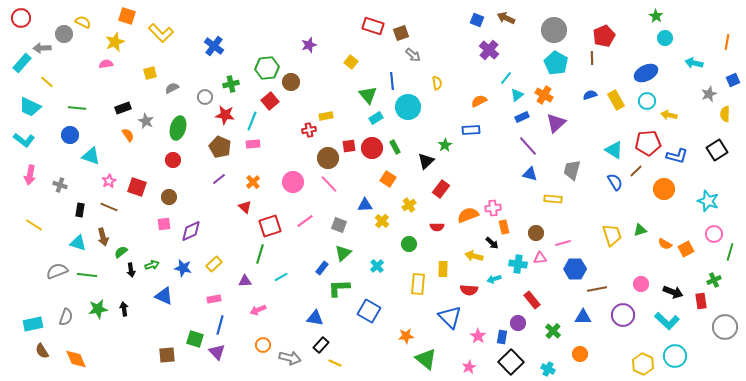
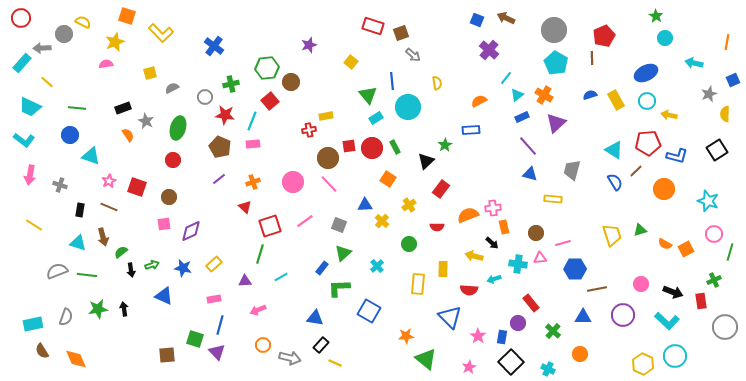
orange cross at (253, 182): rotated 24 degrees clockwise
red rectangle at (532, 300): moved 1 px left, 3 px down
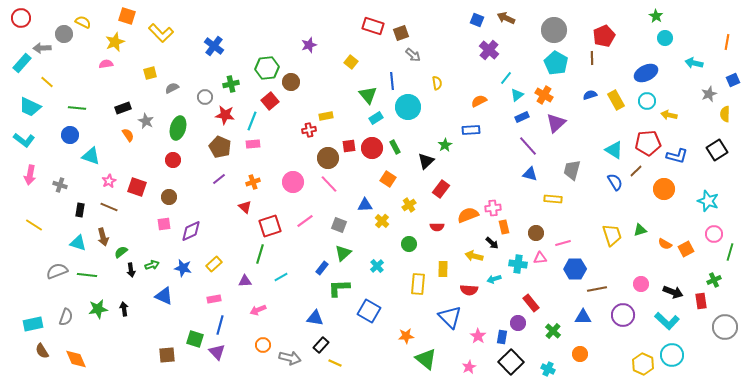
cyan circle at (675, 356): moved 3 px left, 1 px up
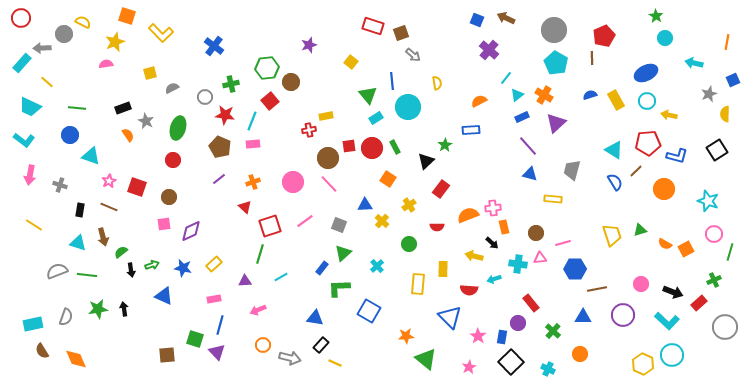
red rectangle at (701, 301): moved 2 px left, 2 px down; rotated 56 degrees clockwise
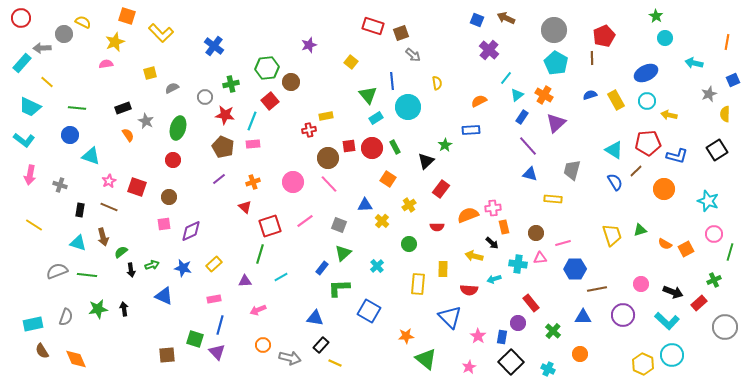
blue rectangle at (522, 117): rotated 32 degrees counterclockwise
brown pentagon at (220, 147): moved 3 px right
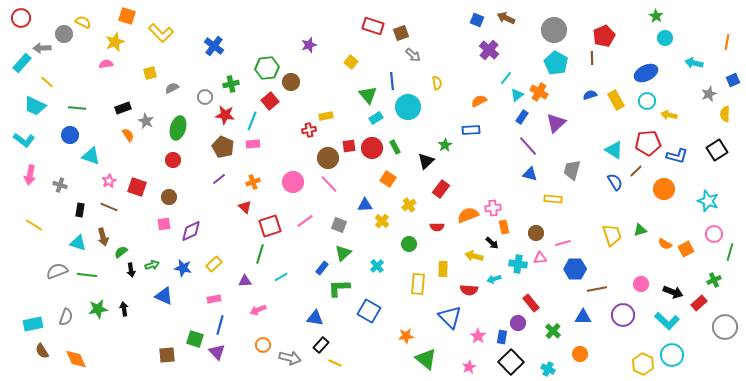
orange cross at (544, 95): moved 5 px left, 3 px up
cyan trapezoid at (30, 107): moved 5 px right, 1 px up
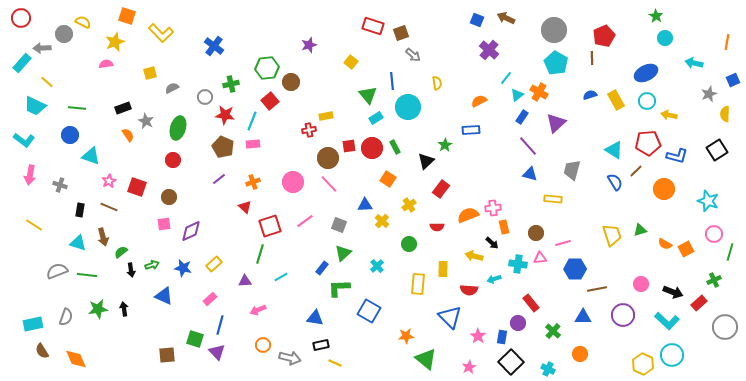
pink rectangle at (214, 299): moved 4 px left; rotated 32 degrees counterclockwise
black rectangle at (321, 345): rotated 35 degrees clockwise
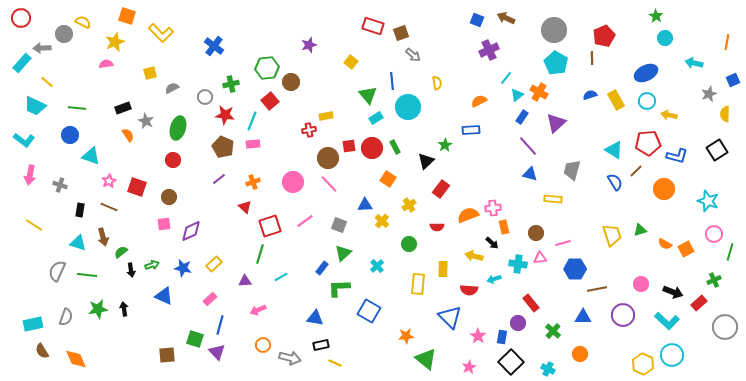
purple cross at (489, 50): rotated 24 degrees clockwise
gray semicircle at (57, 271): rotated 45 degrees counterclockwise
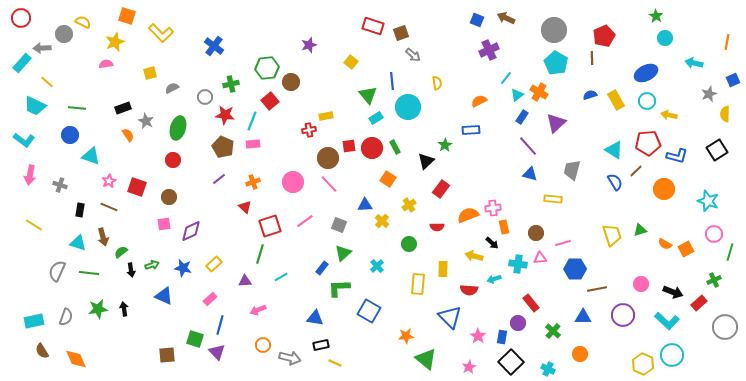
green line at (87, 275): moved 2 px right, 2 px up
cyan rectangle at (33, 324): moved 1 px right, 3 px up
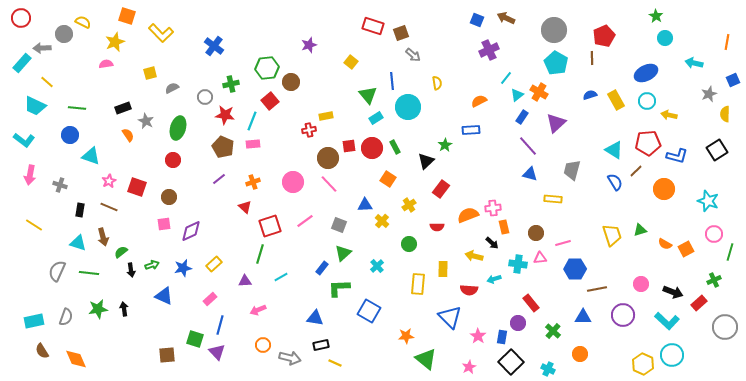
blue star at (183, 268): rotated 24 degrees counterclockwise
